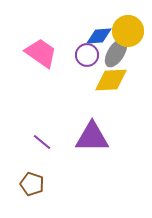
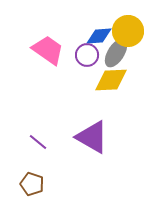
pink trapezoid: moved 7 px right, 3 px up
purple triangle: rotated 30 degrees clockwise
purple line: moved 4 px left
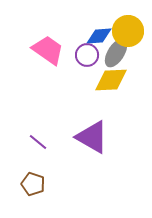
brown pentagon: moved 1 px right
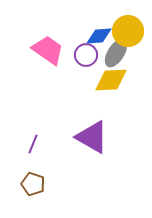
purple circle: moved 1 px left
purple line: moved 5 px left, 2 px down; rotated 72 degrees clockwise
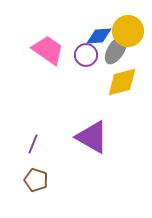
gray ellipse: moved 3 px up
yellow diamond: moved 11 px right, 2 px down; rotated 12 degrees counterclockwise
brown pentagon: moved 3 px right, 4 px up
